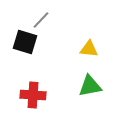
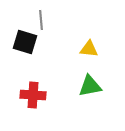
gray line: rotated 48 degrees counterclockwise
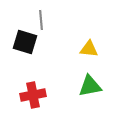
red cross: rotated 15 degrees counterclockwise
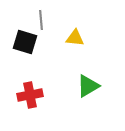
yellow triangle: moved 14 px left, 11 px up
green triangle: moved 2 px left; rotated 20 degrees counterclockwise
red cross: moved 3 px left
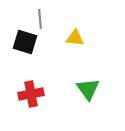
gray line: moved 1 px left, 1 px up
green triangle: moved 3 px down; rotated 35 degrees counterclockwise
red cross: moved 1 px right, 1 px up
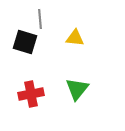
green triangle: moved 11 px left; rotated 15 degrees clockwise
